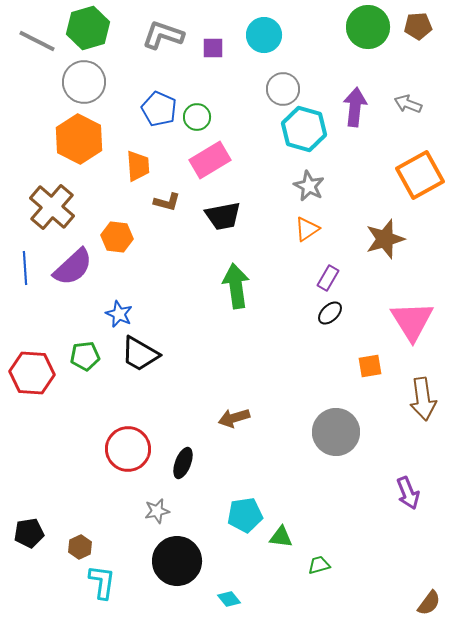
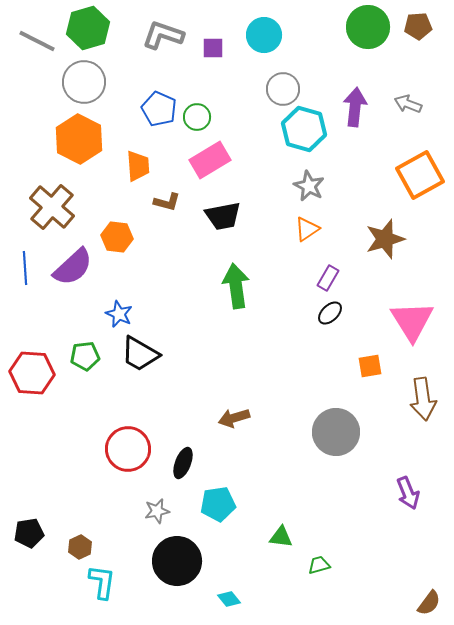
cyan pentagon at (245, 515): moved 27 px left, 11 px up
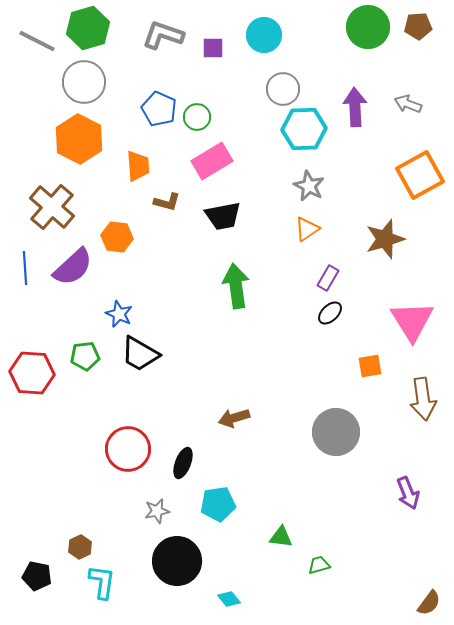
purple arrow at (355, 107): rotated 9 degrees counterclockwise
cyan hexagon at (304, 129): rotated 18 degrees counterclockwise
pink rectangle at (210, 160): moved 2 px right, 1 px down
black pentagon at (29, 533): moved 8 px right, 43 px down; rotated 20 degrees clockwise
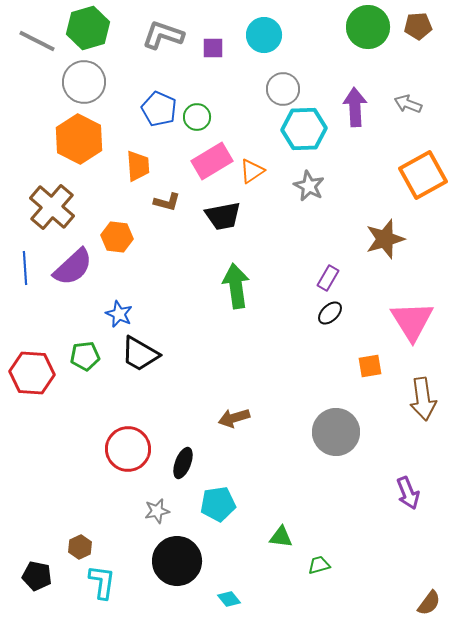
orange square at (420, 175): moved 3 px right
orange triangle at (307, 229): moved 55 px left, 58 px up
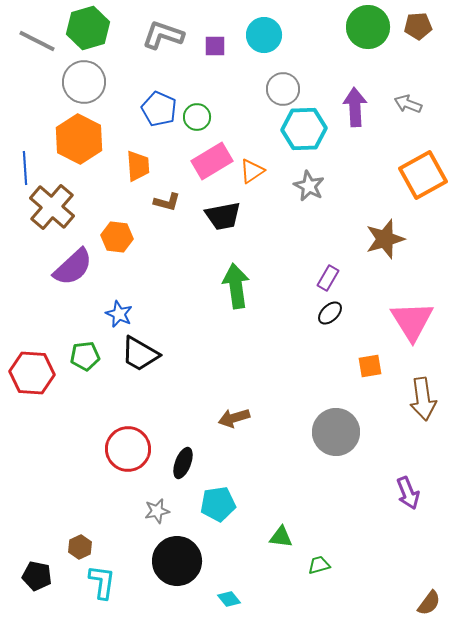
purple square at (213, 48): moved 2 px right, 2 px up
blue line at (25, 268): moved 100 px up
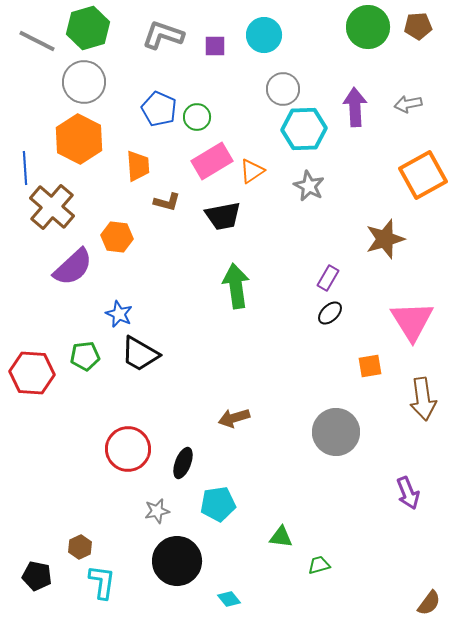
gray arrow at (408, 104): rotated 32 degrees counterclockwise
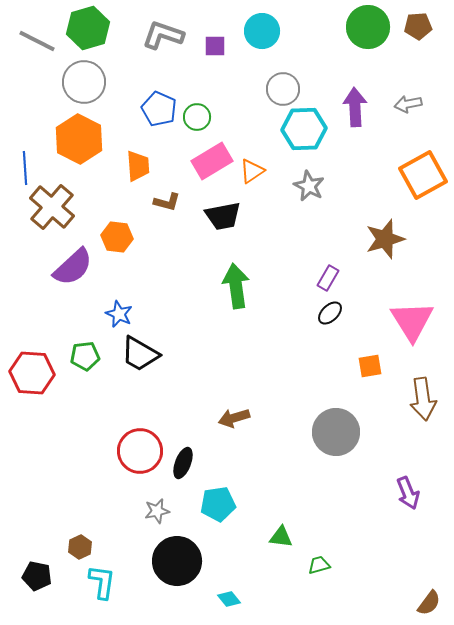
cyan circle at (264, 35): moved 2 px left, 4 px up
red circle at (128, 449): moved 12 px right, 2 px down
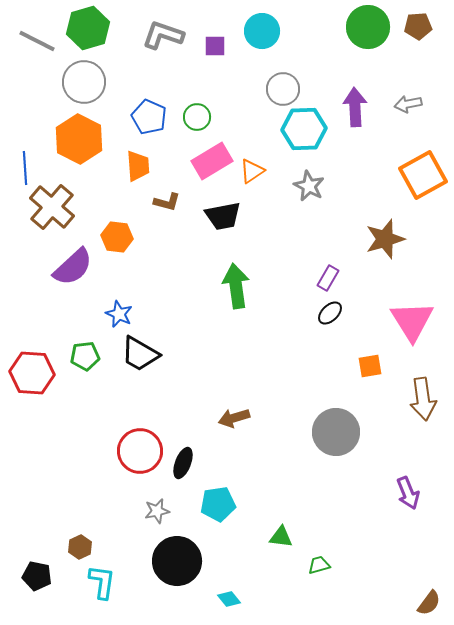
blue pentagon at (159, 109): moved 10 px left, 8 px down
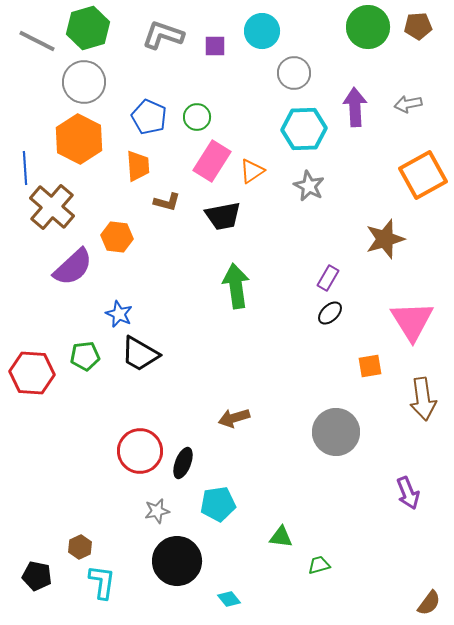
gray circle at (283, 89): moved 11 px right, 16 px up
pink rectangle at (212, 161): rotated 27 degrees counterclockwise
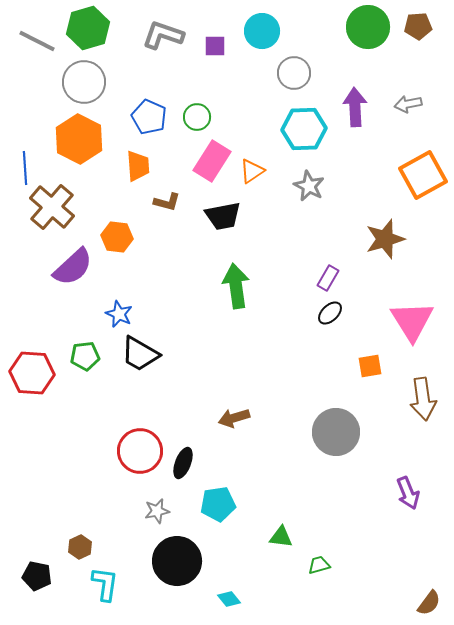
cyan L-shape at (102, 582): moved 3 px right, 2 px down
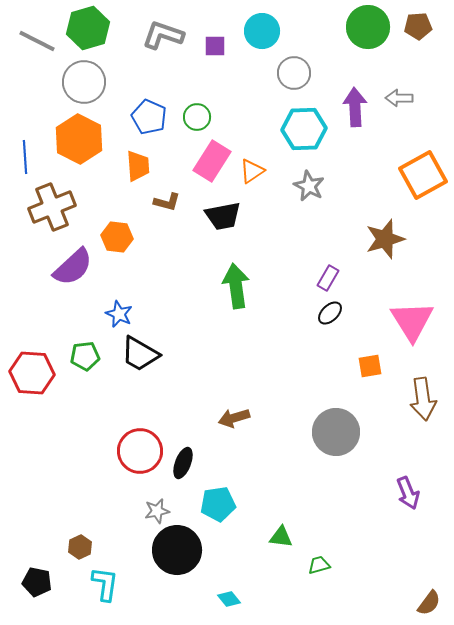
gray arrow at (408, 104): moved 9 px left, 6 px up; rotated 12 degrees clockwise
blue line at (25, 168): moved 11 px up
brown cross at (52, 207): rotated 27 degrees clockwise
black circle at (177, 561): moved 11 px up
black pentagon at (37, 576): moved 6 px down
